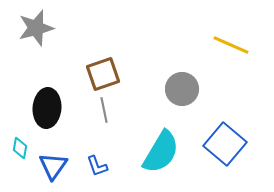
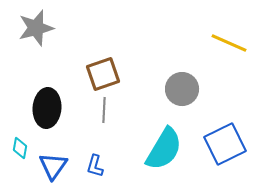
yellow line: moved 2 px left, 2 px up
gray line: rotated 15 degrees clockwise
blue square: rotated 24 degrees clockwise
cyan semicircle: moved 3 px right, 3 px up
blue L-shape: moved 2 px left; rotated 35 degrees clockwise
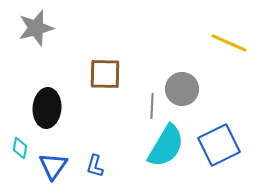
brown square: moved 2 px right; rotated 20 degrees clockwise
gray line: moved 48 px right, 4 px up
blue square: moved 6 px left, 1 px down
cyan semicircle: moved 2 px right, 3 px up
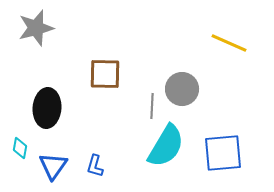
blue square: moved 4 px right, 8 px down; rotated 21 degrees clockwise
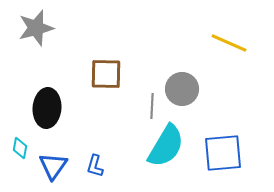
brown square: moved 1 px right
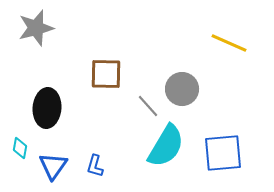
gray line: moved 4 px left; rotated 45 degrees counterclockwise
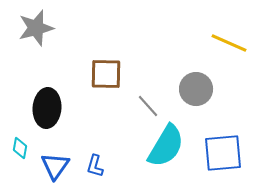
gray circle: moved 14 px right
blue triangle: moved 2 px right
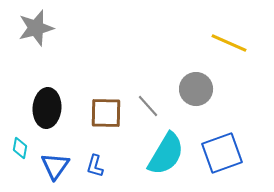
brown square: moved 39 px down
cyan semicircle: moved 8 px down
blue square: moved 1 px left; rotated 15 degrees counterclockwise
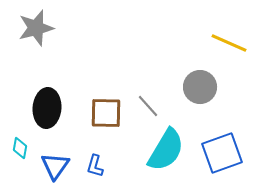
gray circle: moved 4 px right, 2 px up
cyan semicircle: moved 4 px up
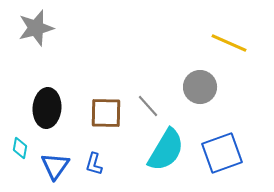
blue L-shape: moved 1 px left, 2 px up
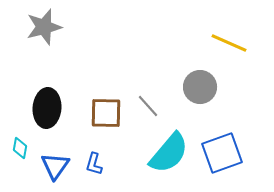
gray star: moved 8 px right, 1 px up
cyan semicircle: moved 3 px right, 3 px down; rotated 9 degrees clockwise
